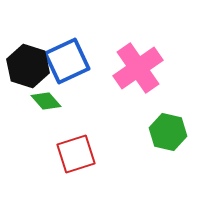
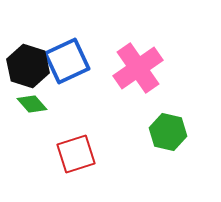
green diamond: moved 14 px left, 3 px down
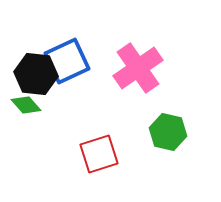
black hexagon: moved 8 px right, 8 px down; rotated 12 degrees counterclockwise
green diamond: moved 6 px left, 1 px down
red square: moved 23 px right
